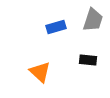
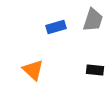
black rectangle: moved 7 px right, 10 px down
orange triangle: moved 7 px left, 2 px up
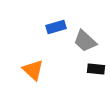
gray trapezoid: moved 8 px left, 21 px down; rotated 115 degrees clockwise
black rectangle: moved 1 px right, 1 px up
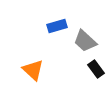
blue rectangle: moved 1 px right, 1 px up
black rectangle: rotated 48 degrees clockwise
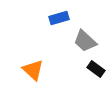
blue rectangle: moved 2 px right, 8 px up
black rectangle: rotated 18 degrees counterclockwise
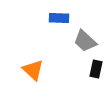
blue rectangle: rotated 18 degrees clockwise
black rectangle: rotated 66 degrees clockwise
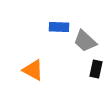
blue rectangle: moved 9 px down
orange triangle: rotated 15 degrees counterclockwise
